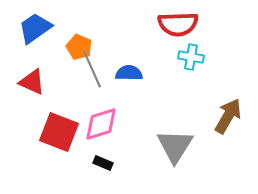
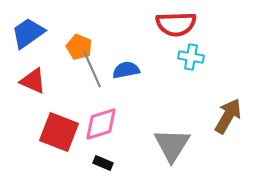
red semicircle: moved 2 px left
blue trapezoid: moved 7 px left, 5 px down
blue semicircle: moved 3 px left, 3 px up; rotated 12 degrees counterclockwise
red triangle: moved 1 px right, 1 px up
gray triangle: moved 3 px left, 1 px up
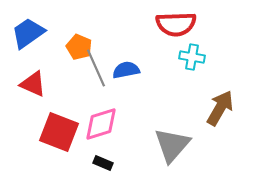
cyan cross: moved 1 px right
gray line: moved 4 px right, 1 px up
red triangle: moved 3 px down
brown arrow: moved 8 px left, 8 px up
gray triangle: rotated 9 degrees clockwise
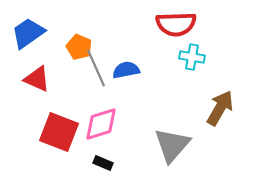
red triangle: moved 4 px right, 5 px up
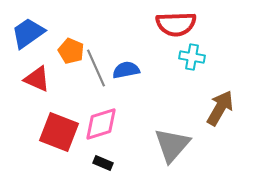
orange pentagon: moved 8 px left, 4 px down
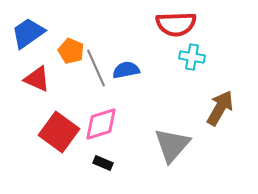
red square: rotated 15 degrees clockwise
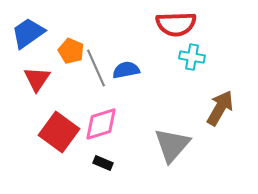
red triangle: rotated 40 degrees clockwise
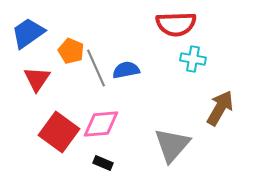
cyan cross: moved 1 px right, 2 px down
pink diamond: rotated 12 degrees clockwise
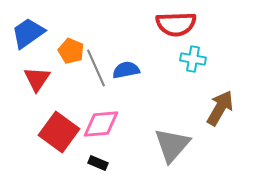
black rectangle: moved 5 px left
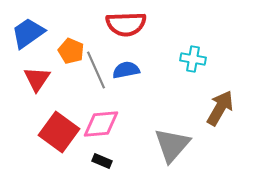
red semicircle: moved 50 px left
gray line: moved 2 px down
black rectangle: moved 4 px right, 2 px up
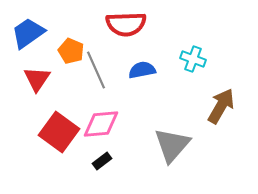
cyan cross: rotated 10 degrees clockwise
blue semicircle: moved 16 px right
brown arrow: moved 1 px right, 2 px up
black rectangle: rotated 60 degrees counterclockwise
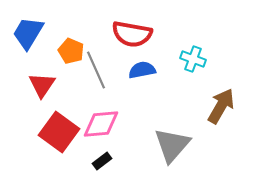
red semicircle: moved 6 px right, 10 px down; rotated 12 degrees clockwise
blue trapezoid: rotated 24 degrees counterclockwise
red triangle: moved 5 px right, 6 px down
